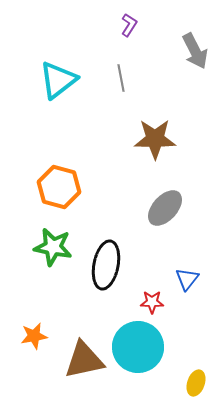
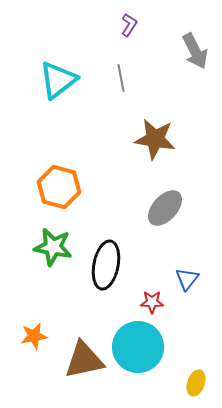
brown star: rotated 9 degrees clockwise
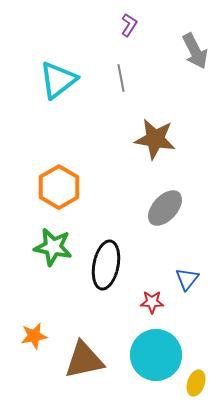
orange hexagon: rotated 15 degrees clockwise
cyan circle: moved 18 px right, 8 px down
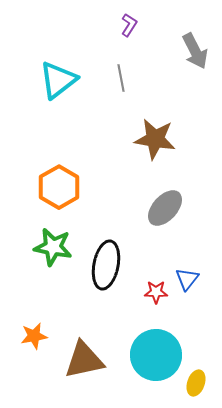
red star: moved 4 px right, 10 px up
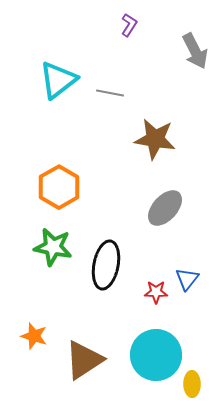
gray line: moved 11 px left, 15 px down; rotated 68 degrees counterclockwise
orange star: rotated 28 degrees clockwise
brown triangle: rotated 21 degrees counterclockwise
yellow ellipse: moved 4 px left, 1 px down; rotated 20 degrees counterclockwise
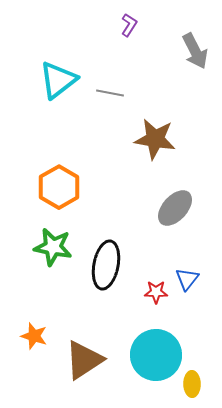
gray ellipse: moved 10 px right
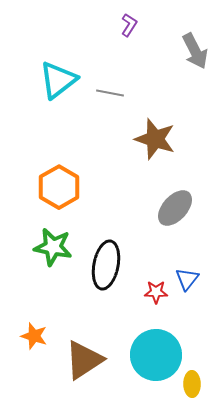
brown star: rotated 9 degrees clockwise
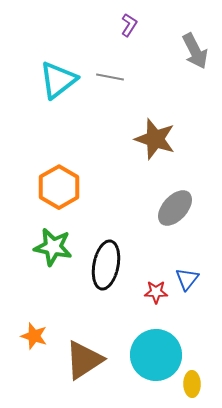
gray line: moved 16 px up
